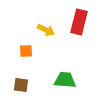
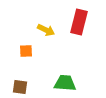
green trapezoid: moved 3 px down
brown square: moved 1 px left, 2 px down
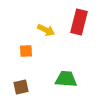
green trapezoid: moved 1 px right, 4 px up
brown square: moved 1 px right; rotated 21 degrees counterclockwise
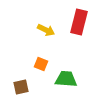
orange square: moved 15 px right, 13 px down; rotated 24 degrees clockwise
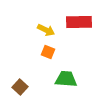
red rectangle: rotated 75 degrees clockwise
orange square: moved 7 px right, 12 px up
brown square: moved 1 px left; rotated 35 degrees counterclockwise
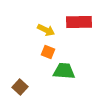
green trapezoid: moved 2 px left, 8 px up
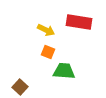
red rectangle: rotated 10 degrees clockwise
